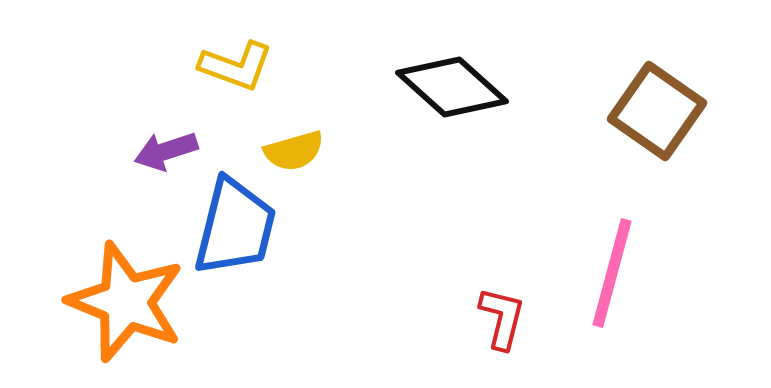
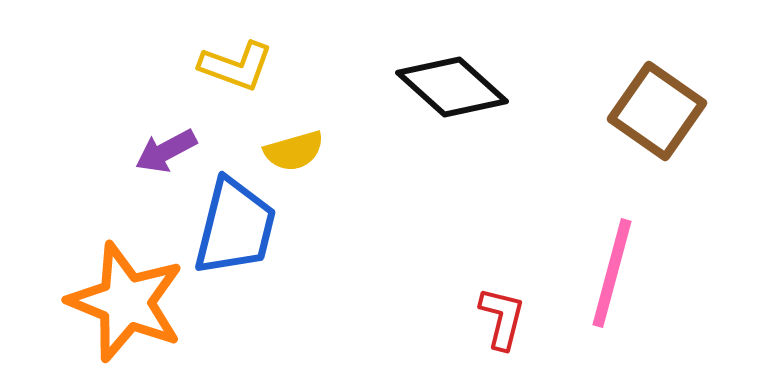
purple arrow: rotated 10 degrees counterclockwise
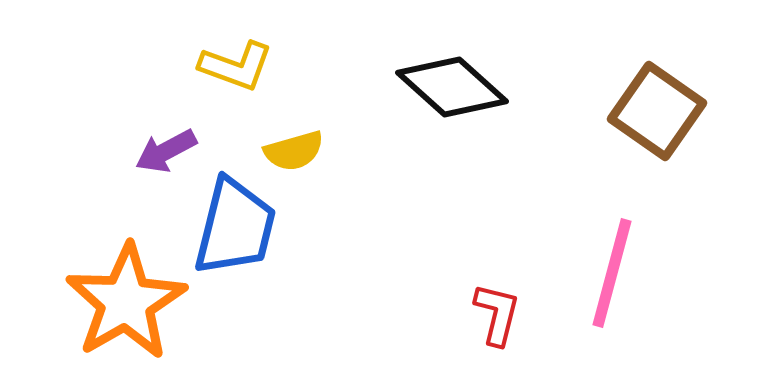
orange star: rotated 20 degrees clockwise
red L-shape: moved 5 px left, 4 px up
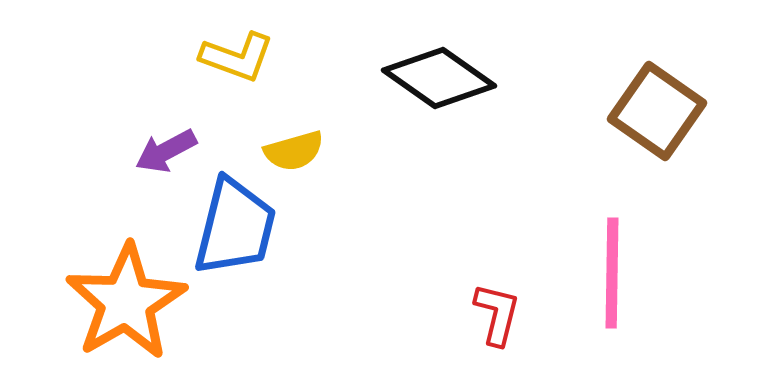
yellow L-shape: moved 1 px right, 9 px up
black diamond: moved 13 px left, 9 px up; rotated 7 degrees counterclockwise
pink line: rotated 14 degrees counterclockwise
